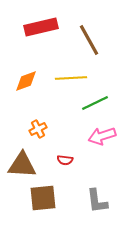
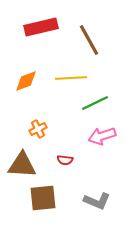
gray L-shape: rotated 60 degrees counterclockwise
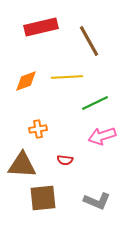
brown line: moved 1 px down
yellow line: moved 4 px left, 1 px up
orange cross: rotated 18 degrees clockwise
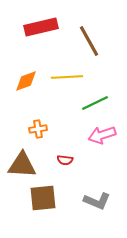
pink arrow: moved 1 px up
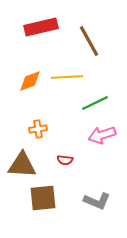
orange diamond: moved 4 px right
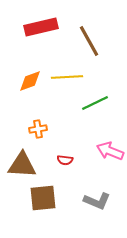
pink arrow: moved 8 px right, 16 px down; rotated 40 degrees clockwise
